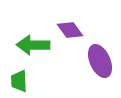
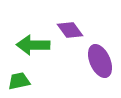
green trapezoid: rotated 80 degrees clockwise
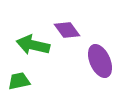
purple diamond: moved 3 px left
green arrow: rotated 12 degrees clockwise
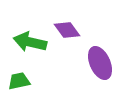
green arrow: moved 3 px left, 3 px up
purple ellipse: moved 2 px down
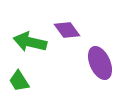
green trapezoid: rotated 110 degrees counterclockwise
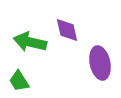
purple diamond: rotated 24 degrees clockwise
purple ellipse: rotated 12 degrees clockwise
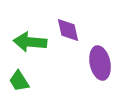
purple diamond: moved 1 px right
green arrow: rotated 8 degrees counterclockwise
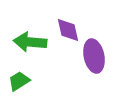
purple ellipse: moved 6 px left, 7 px up
green trapezoid: rotated 90 degrees clockwise
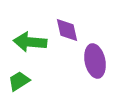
purple diamond: moved 1 px left
purple ellipse: moved 1 px right, 5 px down
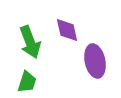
green arrow: rotated 116 degrees counterclockwise
green trapezoid: moved 8 px right, 1 px down; rotated 140 degrees clockwise
